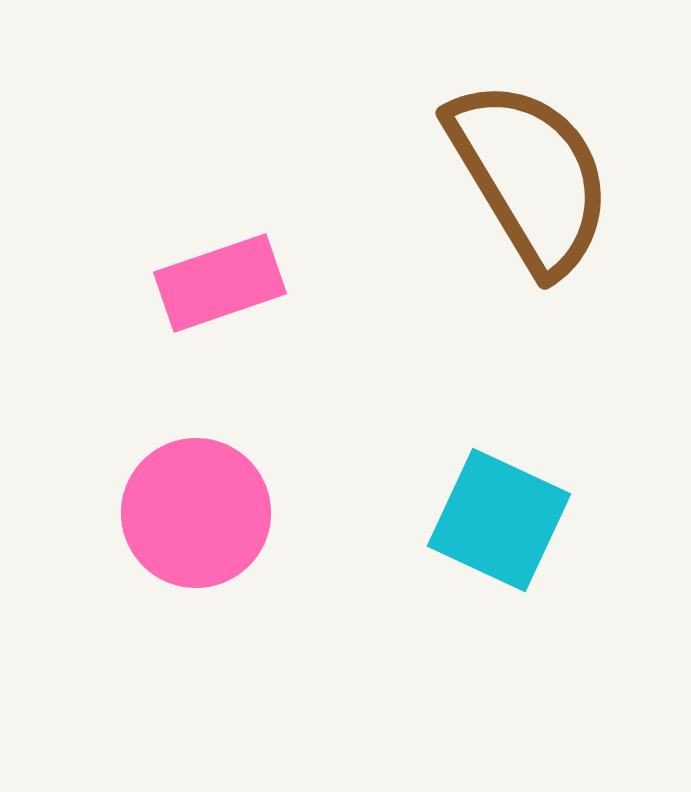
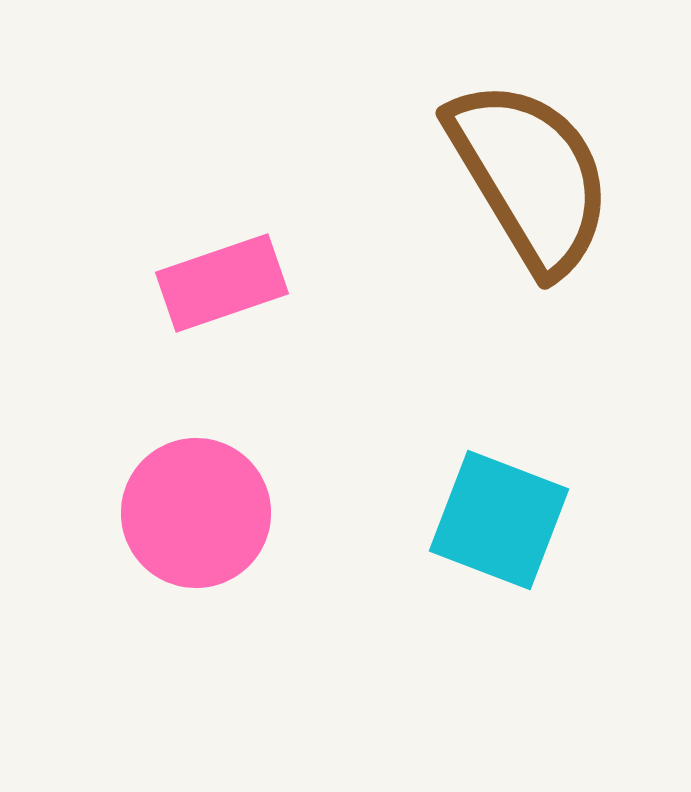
pink rectangle: moved 2 px right
cyan square: rotated 4 degrees counterclockwise
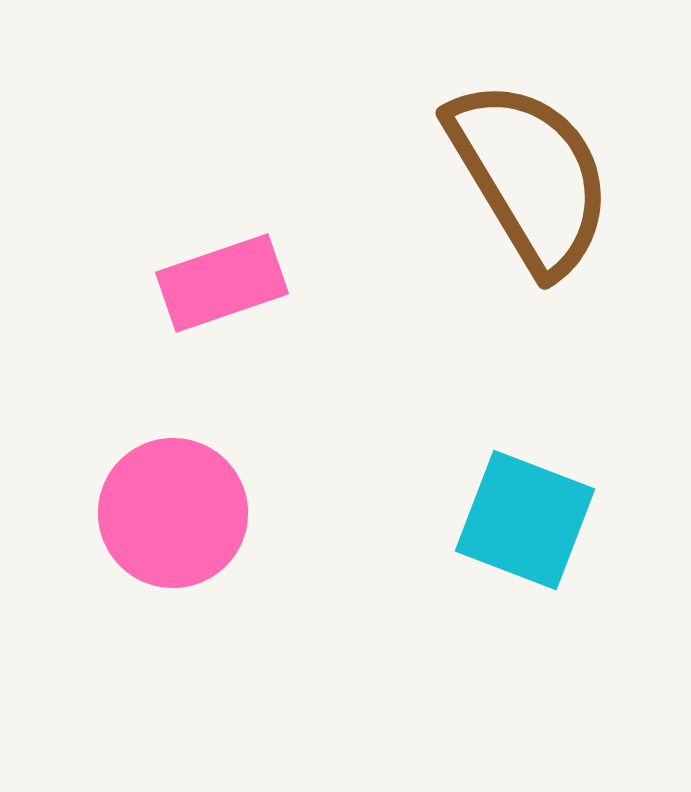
pink circle: moved 23 px left
cyan square: moved 26 px right
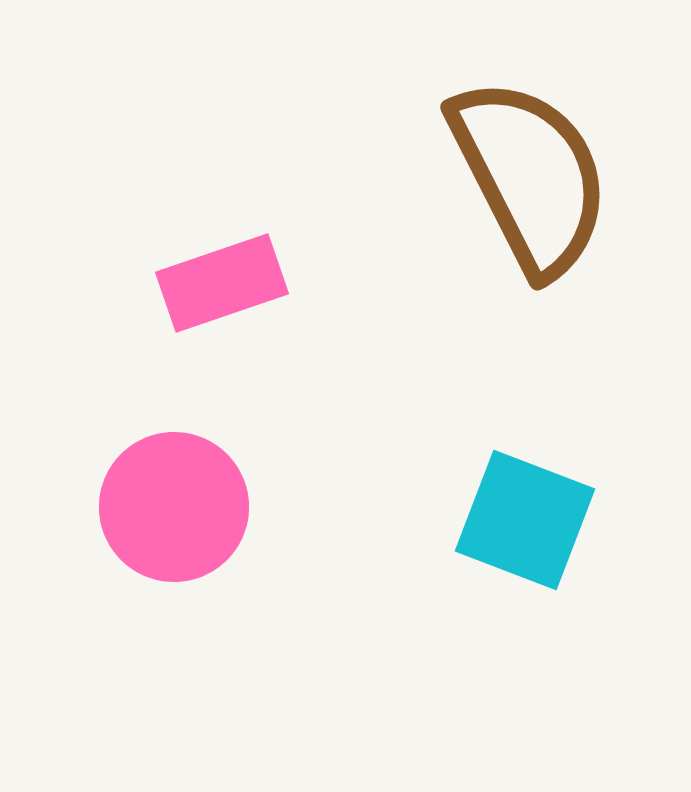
brown semicircle: rotated 4 degrees clockwise
pink circle: moved 1 px right, 6 px up
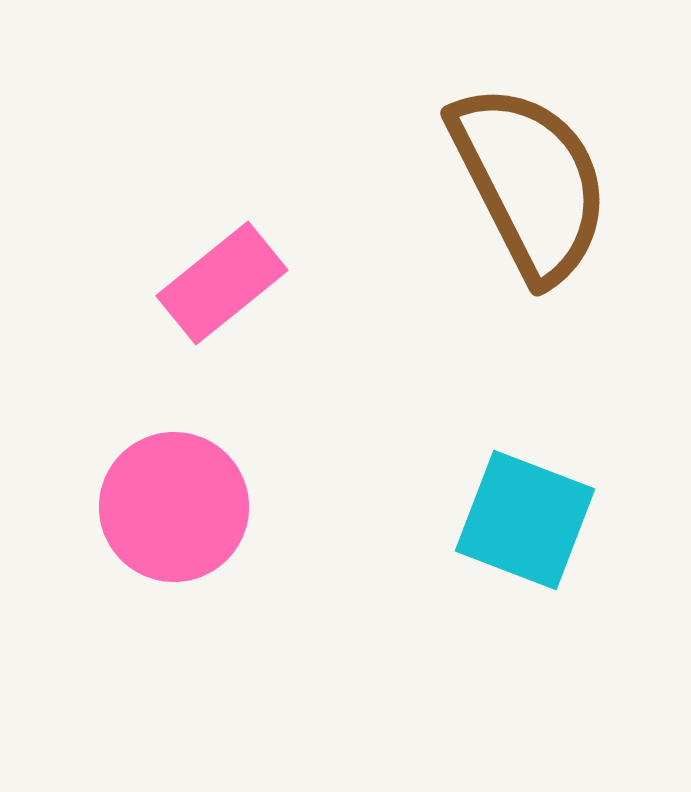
brown semicircle: moved 6 px down
pink rectangle: rotated 20 degrees counterclockwise
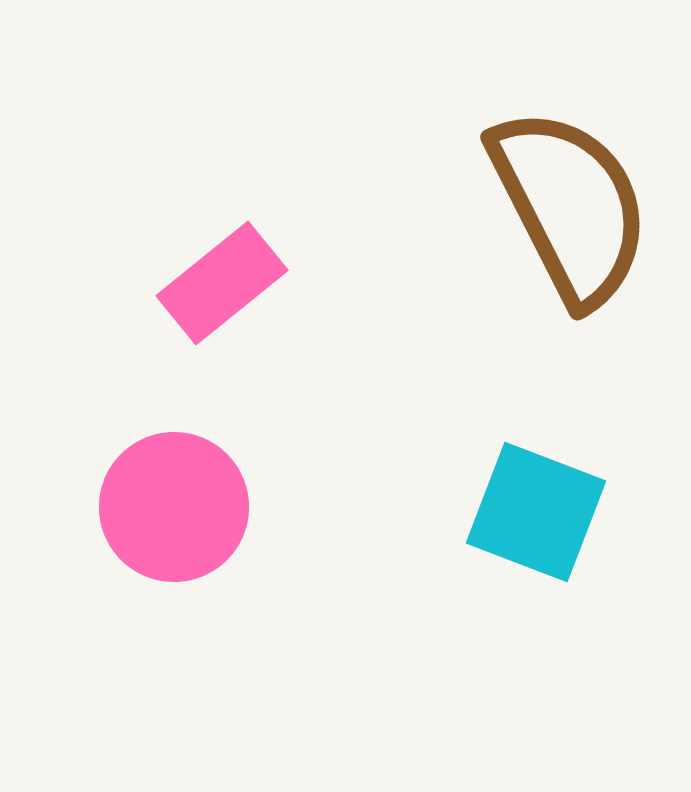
brown semicircle: moved 40 px right, 24 px down
cyan square: moved 11 px right, 8 px up
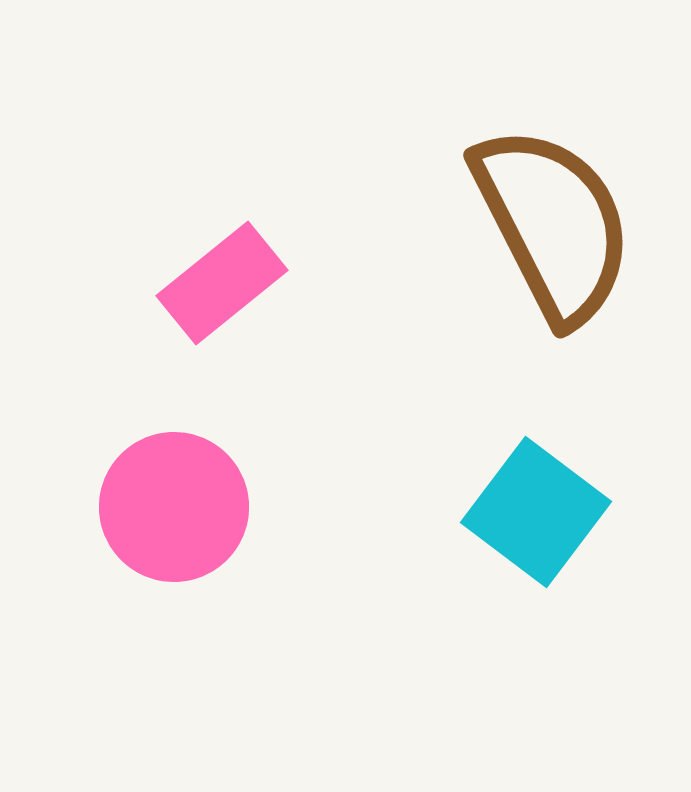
brown semicircle: moved 17 px left, 18 px down
cyan square: rotated 16 degrees clockwise
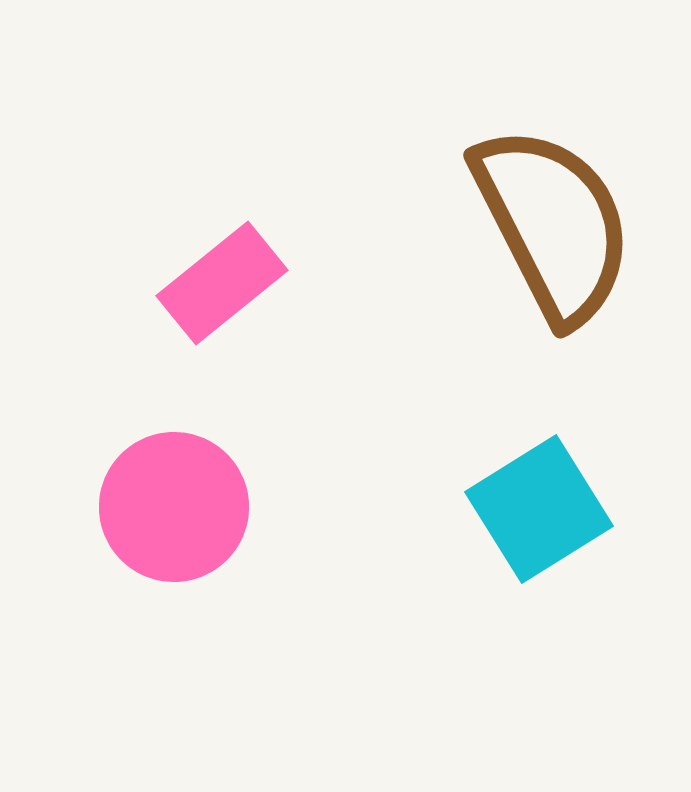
cyan square: moved 3 px right, 3 px up; rotated 21 degrees clockwise
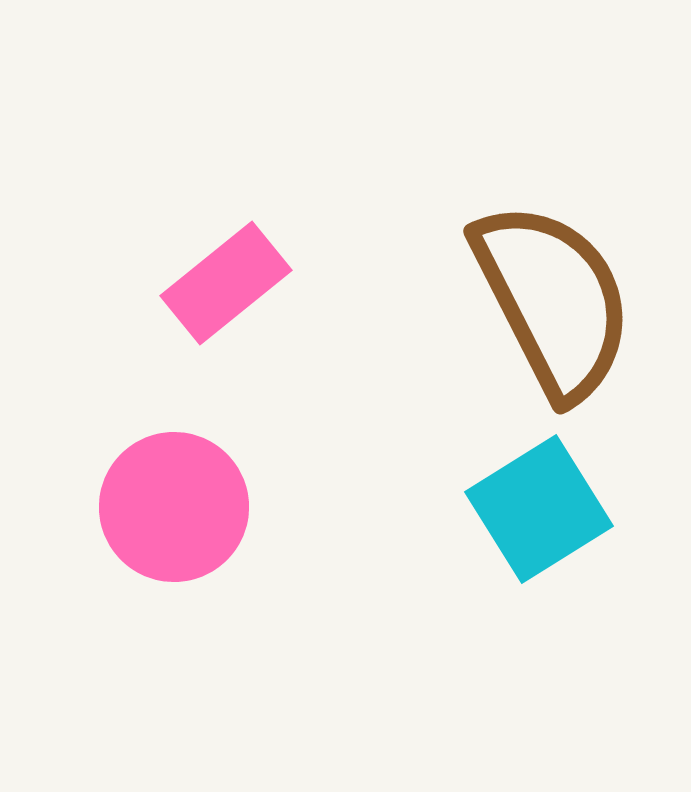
brown semicircle: moved 76 px down
pink rectangle: moved 4 px right
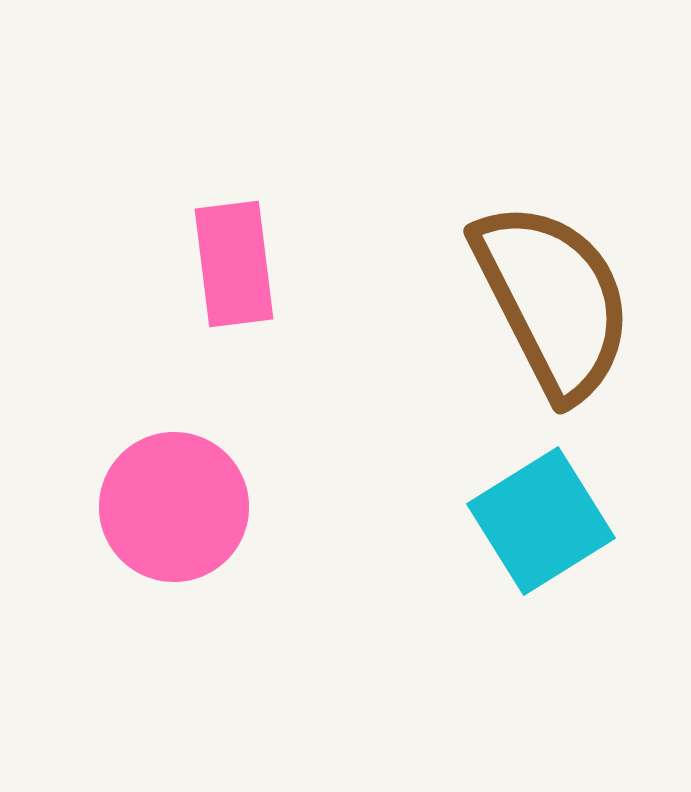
pink rectangle: moved 8 px right, 19 px up; rotated 58 degrees counterclockwise
cyan square: moved 2 px right, 12 px down
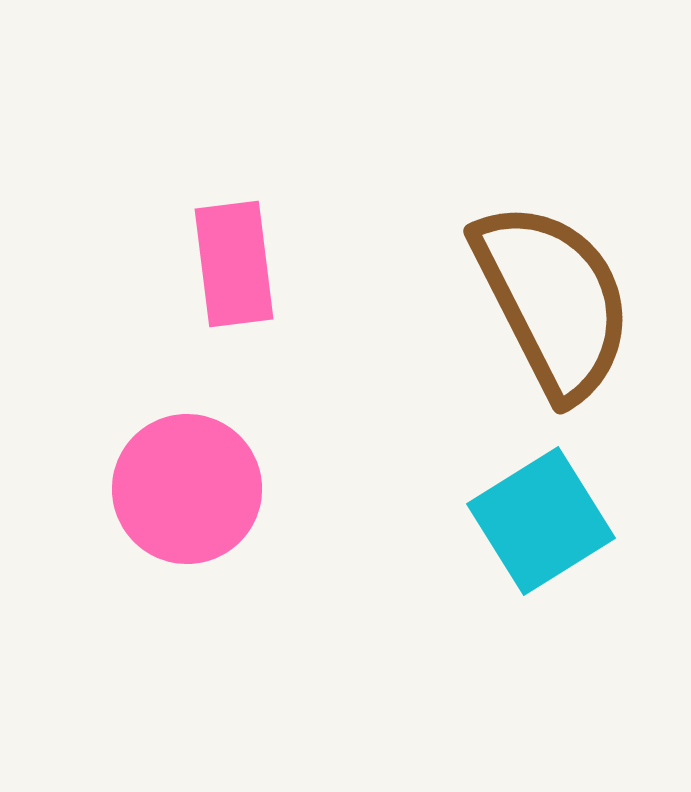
pink circle: moved 13 px right, 18 px up
